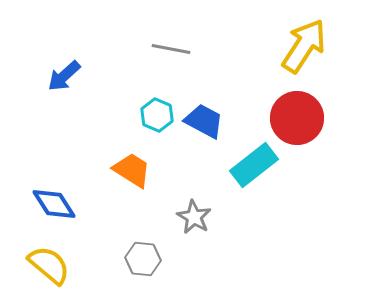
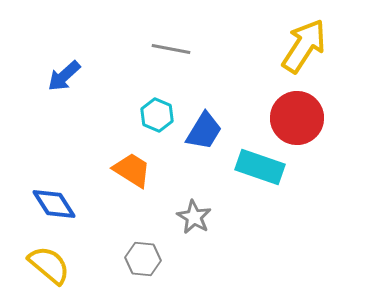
blue trapezoid: moved 10 px down; rotated 93 degrees clockwise
cyan rectangle: moved 6 px right, 2 px down; rotated 57 degrees clockwise
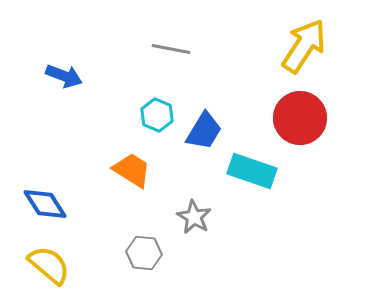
blue arrow: rotated 117 degrees counterclockwise
red circle: moved 3 px right
cyan rectangle: moved 8 px left, 4 px down
blue diamond: moved 9 px left
gray hexagon: moved 1 px right, 6 px up
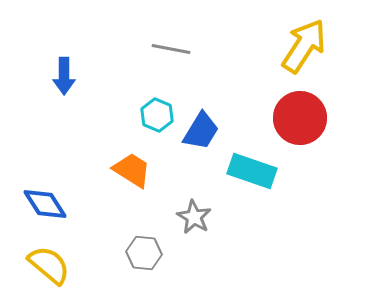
blue arrow: rotated 69 degrees clockwise
blue trapezoid: moved 3 px left
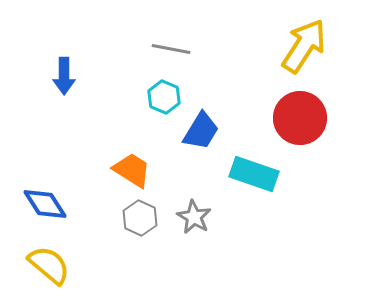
cyan hexagon: moved 7 px right, 18 px up
cyan rectangle: moved 2 px right, 3 px down
gray hexagon: moved 4 px left, 35 px up; rotated 20 degrees clockwise
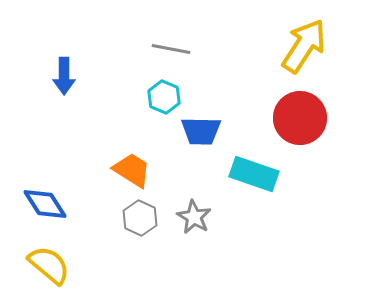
blue trapezoid: rotated 60 degrees clockwise
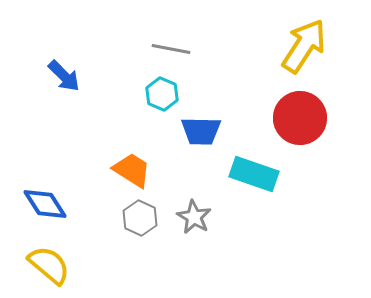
blue arrow: rotated 45 degrees counterclockwise
cyan hexagon: moved 2 px left, 3 px up
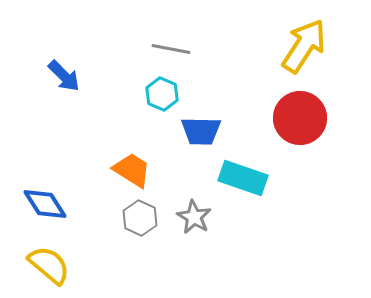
cyan rectangle: moved 11 px left, 4 px down
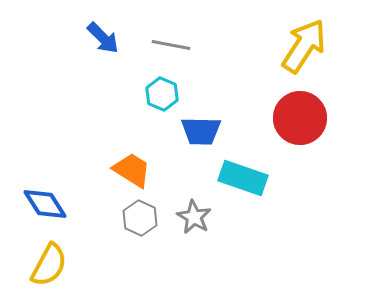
gray line: moved 4 px up
blue arrow: moved 39 px right, 38 px up
yellow semicircle: rotated 78 degrees clockwise
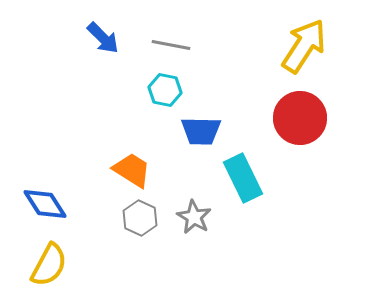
cyan hexagon: moved 3 px right, 4 px up; rotated 12 degrees counterclockwise
cyan rectangle: rotated 45 degrees clockwise
